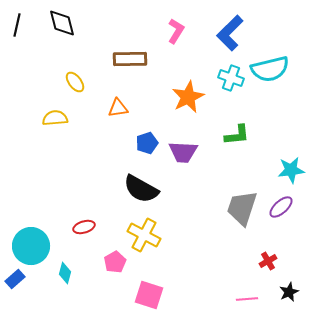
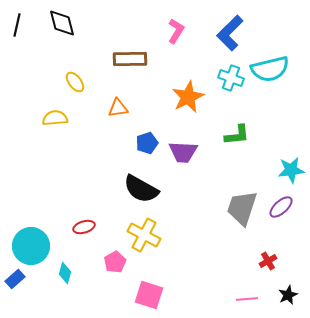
black star: moved 1 px left, 3 px down
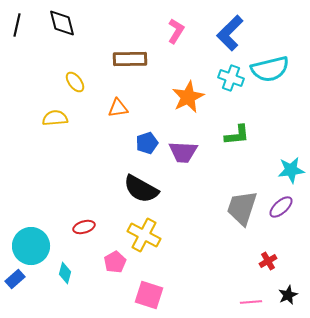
pink line: moved 4 px right, 3 px down
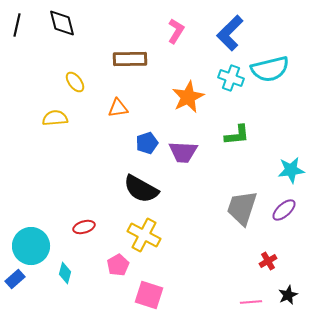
purple ellipse: moved 3 px right, 3 px down
pink pentagon: moved 3 px right, 3 px down
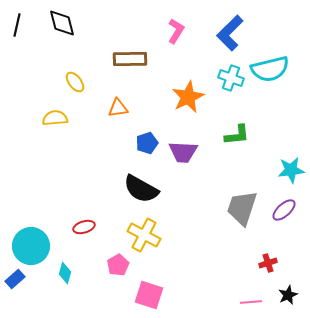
red cross: moved 2 px down; rotated 12 degrees clockwise
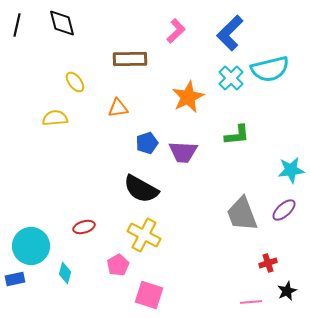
pink L-shape: rotated 15 degrees clockwise
cyan cross: rotated 25 degrees clockwise
gray trapezoid: moved 6 px down; rotated 39 degrees counterclockwise
blue rectangle: rotated 30 degrees clockwise
black star: moved 1 px left, 4 px up
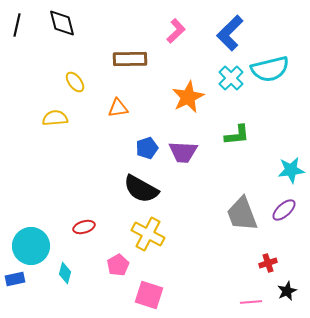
blue pentagon: moved 5 px down
yellow cross: moved 4 px right, 1 px up
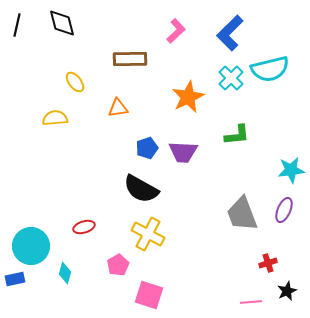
purple ellipse: rotated 25 degrees counterclockwise
